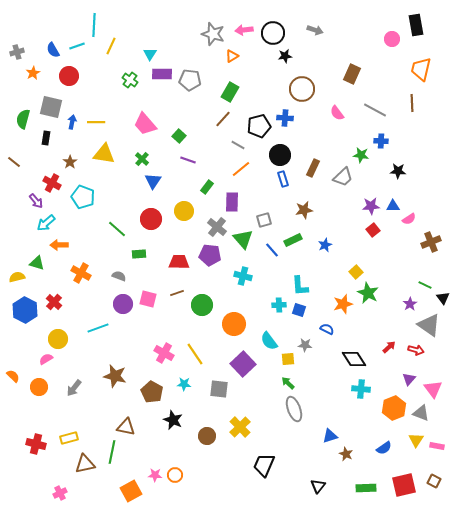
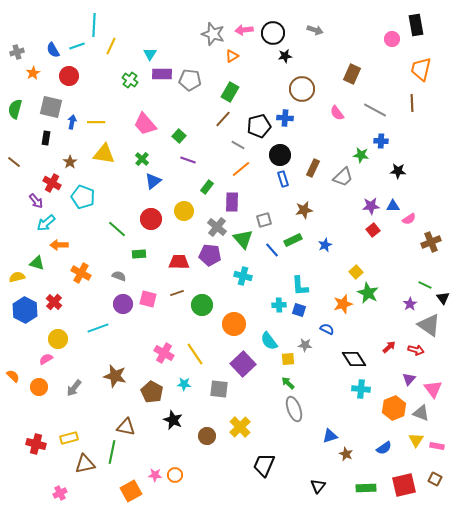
green semicircle at (23, 119): moved 8 px left, 10 px up
blue triangle at (153, 181): rotated 18 degrees clockwise
brown square at (434, 481): moved 1 px right, 2 px up
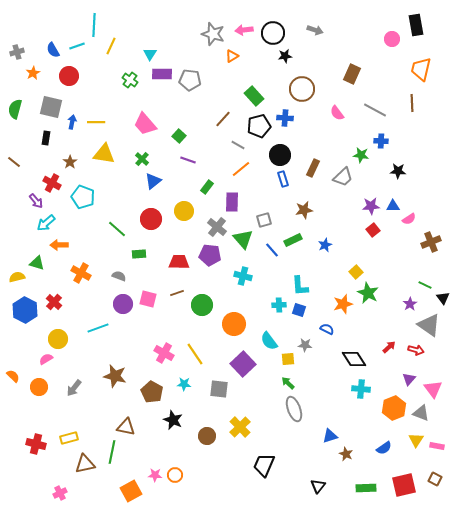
green rectangle at (230, 92): moved 24 px right, 4 px down; rotated 72 degrees counterclockwise
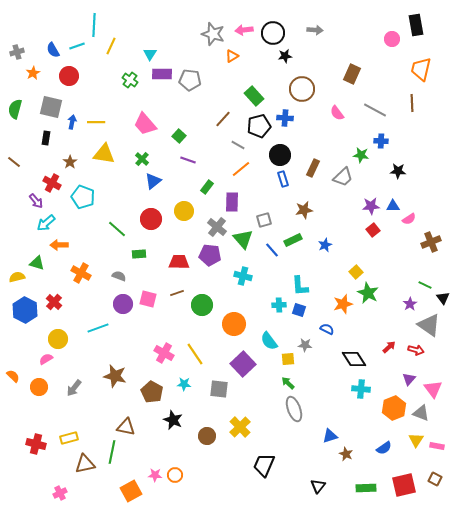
gray arrow at (315, 30): rotated 14 degrees counterclockwise
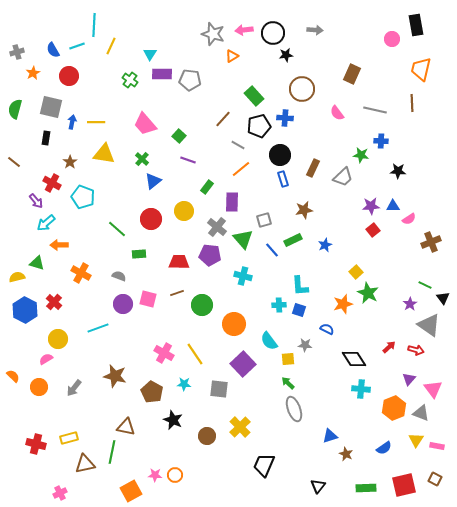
black star at (285, 56): moved 1 px right, 1 px up
gray line at (375, 110): rotated 15 degrees counterclockwise
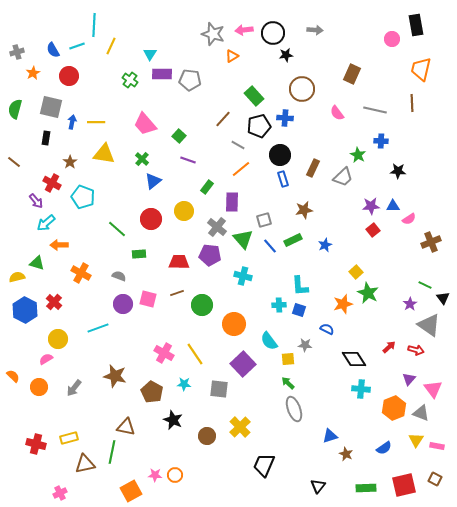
green star at (361, 155): moved 3 px left; rotated 21 degrees clockwise
blue line at (272, 250): moved 2 px left, 4 px up
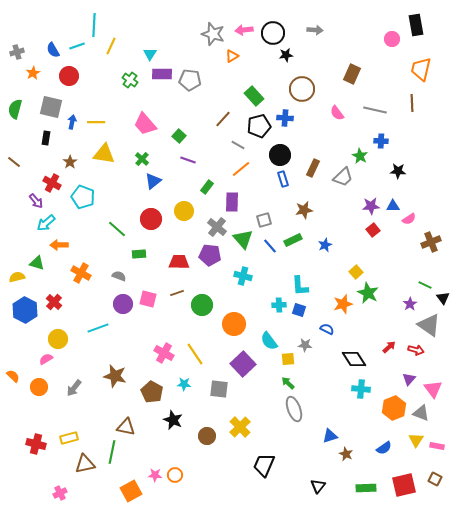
green star at (358, 155): moved 2 px right, 1 px down
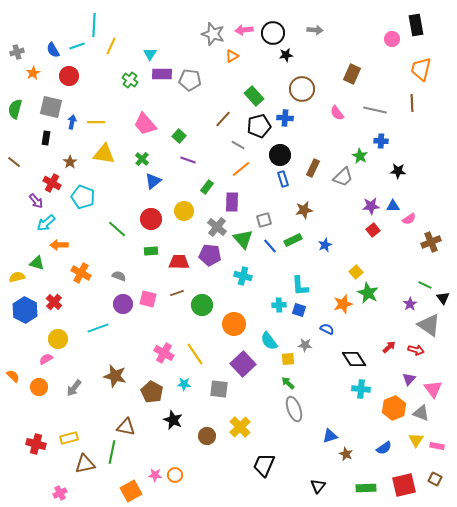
green rectangle at (139, 254): moved 12 px right, 3 px up
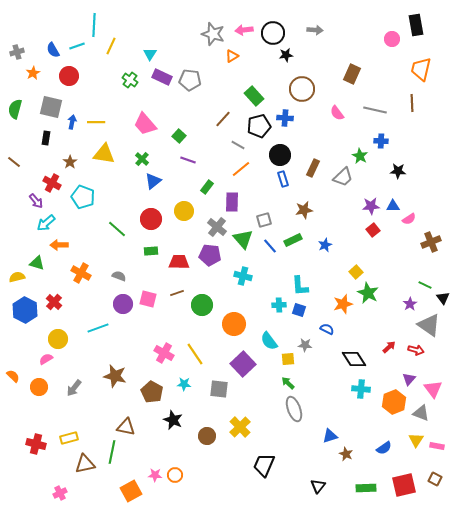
purple rectangle at (162, 74): moved 3 px down; rotated 24 degrees clockwise
orange hexagon at (394, 408): moved 6 px up
